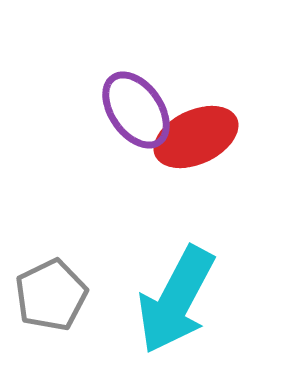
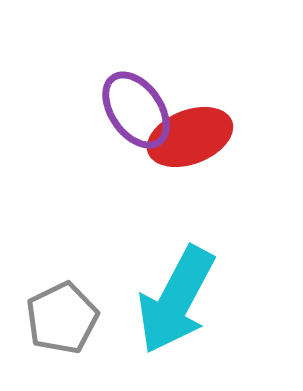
red ellipse: moved 6 px left; rotated 4 degrees clockwise
gray pentagon: moved 11 px right, 23 px down
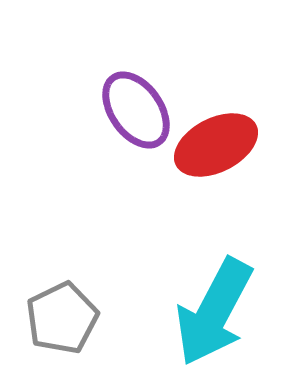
red ellipse: moved 26 px right, 8 px down; rotated 6 degrees counterclockwise
cyan arrow: moved 38 px right, 12 px down
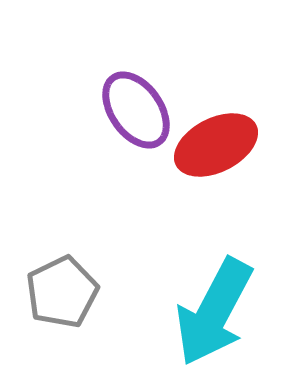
gray pentagon: moved 26 px up
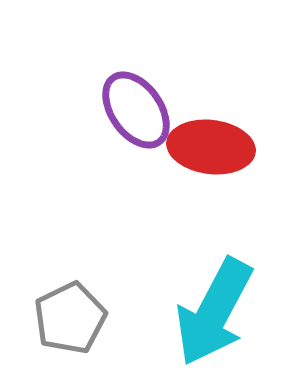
red ellipse: moved 5 px left, 2 px down; rotated 34 degrees clockwise
gray pentagon: moved 8 px right, 26 px down
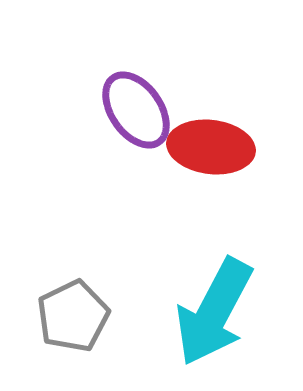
gray pentagon: moved 3 px right, 2 px up
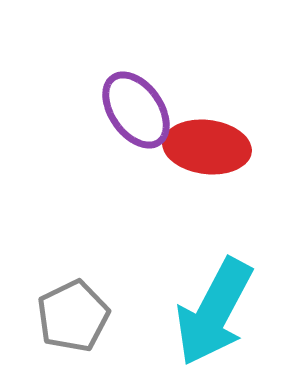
red ellipse: moved 4 px left
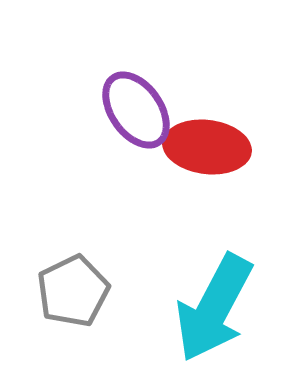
cyan arrow: moved 4 px up
gray pentagon: moved 25 px up
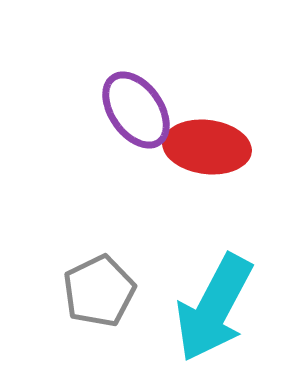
gray pentagon: moved 26 px right
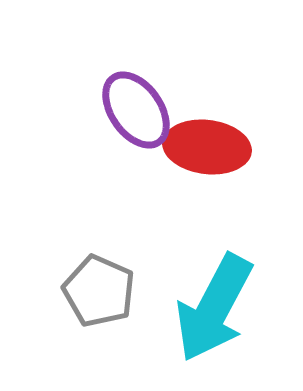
gray pentagon: rotated 22 degrees counterclockwise
